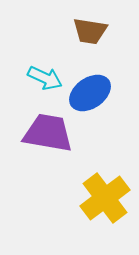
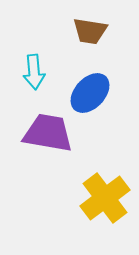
cyan arrow: moved 11 px left, 6 px up; rotated 60 degrees clockwise
blue ellipse: rotated 12 degrees counterclockwise
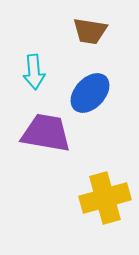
purple trapezoid: moved 2 px left
yellow cross: rotated 21 degrees clockwise
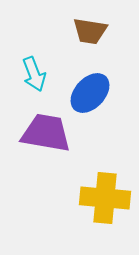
cyan arrow: moved 2 px down; rotated 16 degrees counterclockwise
yellow cross: rotated 21 degrees clockwise
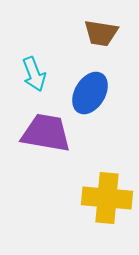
brown trapezoid: moved 11 px right, 2 px down
blue ellipse: rotated 12 degrees counterclockwise
yellow cross: moved 2 px right
